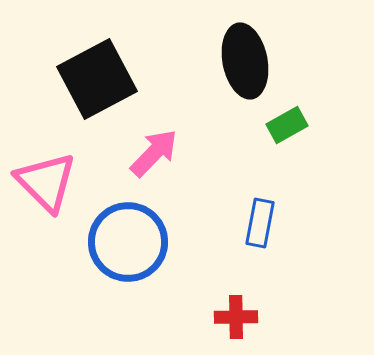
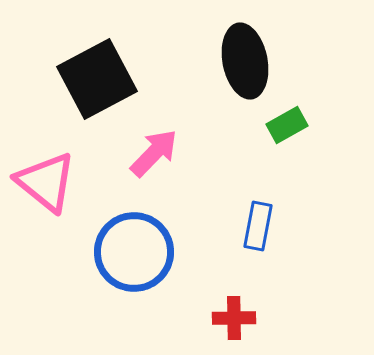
pink triangle: rotated 6 degrees counterclockwise
blue rectangle: moved 2 px left, 3 px down
blue circle: moved 6 px right, 10 px down
red cross: moved 2 px left, 1 px down
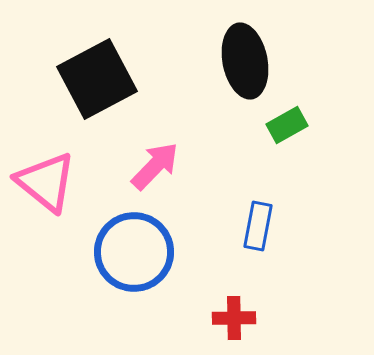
pink arrow: moved 1 px right, 13 px down
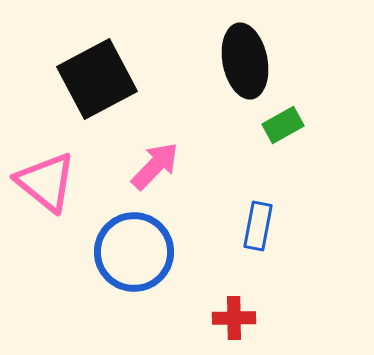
green rectangle: moved 4 px left
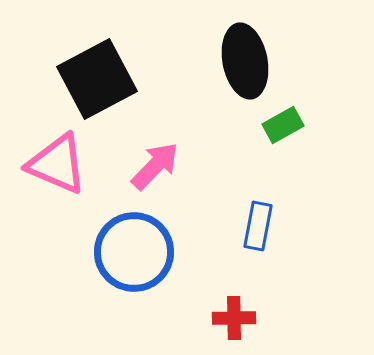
pink triangle: moved 11 px right, 18 px up; rotated 16 degrees counterclockwise
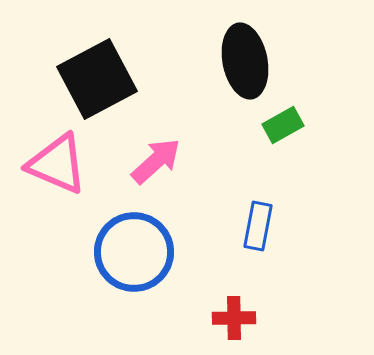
pink arrow: moved 1 px right, 5 px up; rotated 4 degrees clockwise
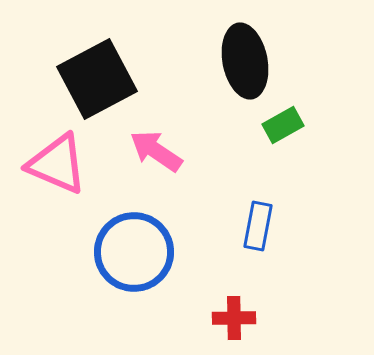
pink arrow: moved 10 px up; rotated 104 degrees counterclockwise
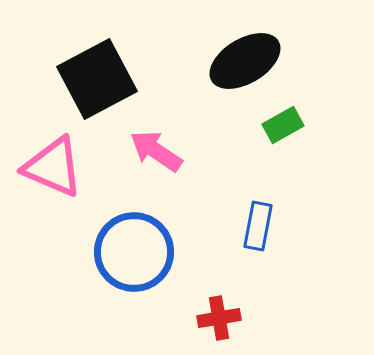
black ellipse: rotated 70 degrees clockwise
pink triangle: moved 4 px left, 3 px down
red cross: moved 15 px left; rotated 9 degrees counterclockwise
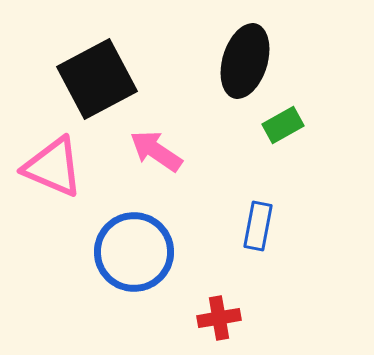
black ellipse: rotated 42 degrees counterclockwise
